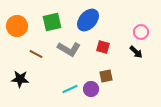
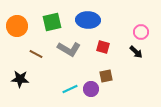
blue ellipse: rotated 50 degrees clockwise
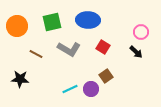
red square: rotated 16 degrees clockwise
brown square: rotated 24 degrees counterclockwise
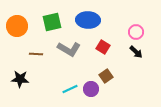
pink circle: moved 5 px left
brown line: rotated 24 degrees counterclockwise
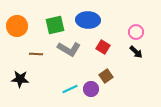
green square: moved 3 px right, 3 px down
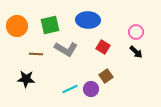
green square: moved 5 px left
gray L-shape: moved 3 px left
black star: moved 6 px right
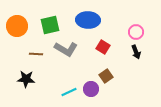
black arrow: rotated 24 degrees clockwise
cyan line: moved 1 px left, 3 px down
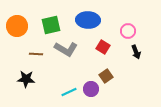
green square: moved 1 px right
pink circle: moved 8 px left, 1 px up
